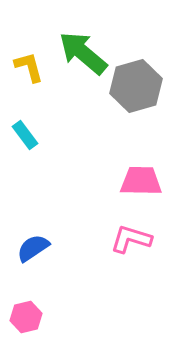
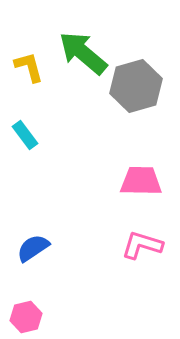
pink L-shape: moved 11 px right, 6 px down
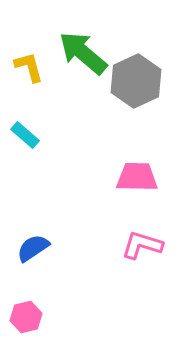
gray hexagon: moved 5 px up; rotated 9 degrees counterclockwise
cyan rectangle: rotated 12 degrees counterclockwise
pink trapezoid: moved 4 px left, 4 px up
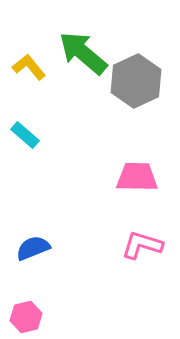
yellow L-shape: rotated 24 degrees counterclockwise
blue semicircle: rotated 12 degrees clockwise
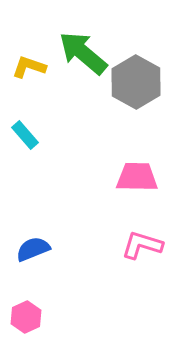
yellow L-shape: rotated 32 degrees counterclockwise
gray hexagon: moved 1 px down; rotated 6 degrees counterclockwise
cyan rectangle: rotated 8 degrees clockwise
blue semicircle: moved 1 px down
pink hexagon: rotated 12 degrees counterclockwise
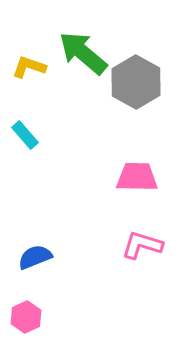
blue semicircle: moved 2 px right, 8 px down
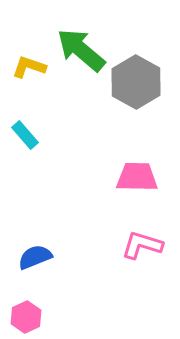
green arrow: moved 2 px left, 3 px up
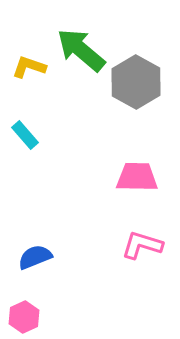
pink hexagon: moved 2 px left
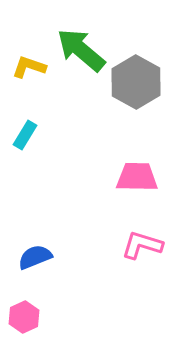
cyan rectangle: rotated 72 degrees clockwise
